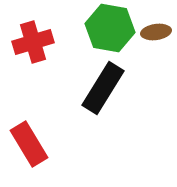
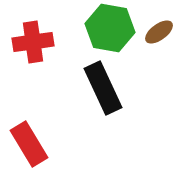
brown ellipse: moved 3 px right; rotated 28 degrees counterclockwise
red cross: rotated 9 degrees clockwise
black rectangle: rotated 57 degrees counterclockwise
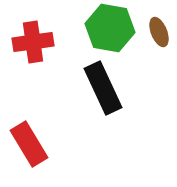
brown ellipse: rotated 76 degrees counterclockwise
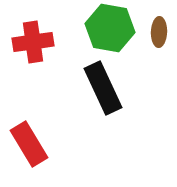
brown ellipse: rotated 24 degrees clockwise
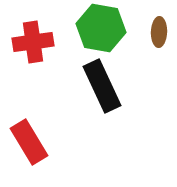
green hexagon: moved 9 px left
black rectangle: moved 1 px left, 2 px up
red rectangle: moved 2 px up
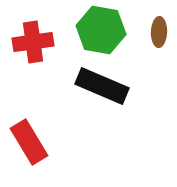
green hexagon: moved 2 px down
black rectangle: rotated 42 degrees counterclockwise
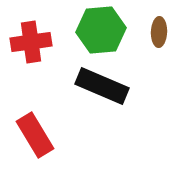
green hexagon: rotated 15 degrees counterclockwise
red cross: moved 2 px left
red rectangle: moved 6 px right, 7 px up
